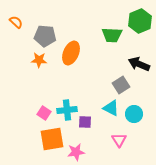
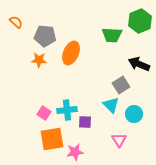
cyan triangle: moved 3 px up; rotated 18 degrees clockwise
pink star: moved 1 px left
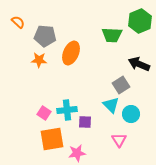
orange semicircle: moved 2 px right
cyan circle: moved 3 px left
pink star: moved 2 px right, 1 px down
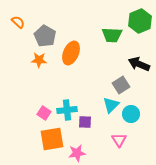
gray pentagon: rotated 25 degrees clockwise
cyan triangle: rotated 30 degrees clockwise
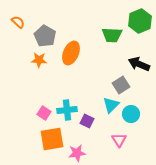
purple square: moved 2 px right, 1 px up; rotated 24 degrees clockwise
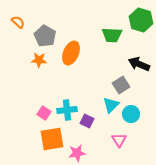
green hexagon: moved 1 px right, 1 px up; rotated 20 degrees counterclockwise
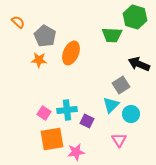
green hexagon: moved 6 px left, 3 px up
pink star: moved 1 px left, 1 px up
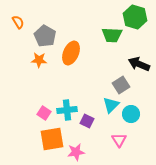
orange semicircle: rotated 16 degrees clockwise
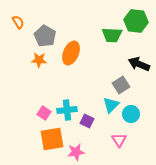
green hexagon: moved 1 px right, 4 px down; rotated 10 degrees counterclockwise
